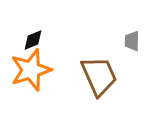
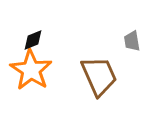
gray trapezoid: rotated 10 degrees counterclockwise
orange star: rotated 21 degrees counterclockwise
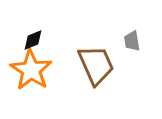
brown trapezoid: moved 3 px left, 11 px up
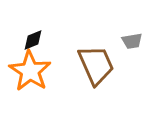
gray trapezoid: rotated 90 degrees counterclockwise
orange star: moved 1 px left, 1 px down
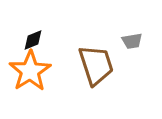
brown trapezoid: rotated 6 degrees clockwise
orange star: rotated 6 degrees clockwise
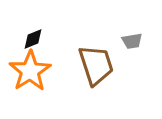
black diamond: moved 1 px up
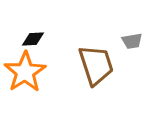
black diamond: rotated 20 degrees clockwise
orange star: moved 5 px left, 1 px down
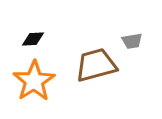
brown trapezoid: rotated 87 degrees counterclockwise
orange star: moved 9 px right, 9 px down
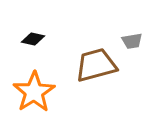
black diamond: rotated 15 degrees clockwise
orange star: moved 11 px down
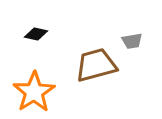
black diamond: moved 3 px right, 5 px up
